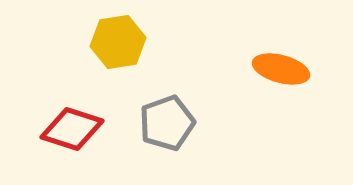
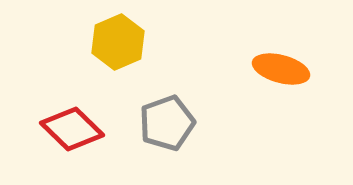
yellow hexagon: rotated 14 degrees counterclockwise
red diamond: rotated 26 degrees clockwise
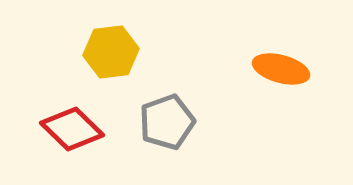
yellow hexagon: moved 7 px left, 10 px down; rotated 16 degrees clockwise
gray pentagon: moved 1 px up
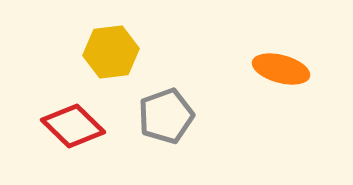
gray pentagon: moved 1 px left, 6 px up
red diamond: moved 1 px right, 3 px up
